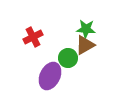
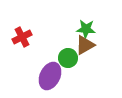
red cross: moved 11 px left
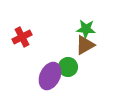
green circle: moved 9 px down
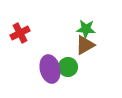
red cross: moved 2 px left, 4 px up
purple ellipse: moved 7 px up; rotated 40 degrees counterclockwise
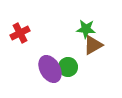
brown triangle: moved 8 px right
purple ellipse: rotated 16 degrees counterclockwise
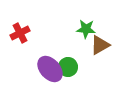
brown triangle: moved 7 px right
purple ellipse: rotated 12 degrees counterclockwise
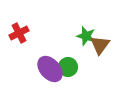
green star: moved 7 px down; rotated 12 degrees clockwise
red cross: moved 1 px left
brown triangle: rotated 25 degrees counterclockwise
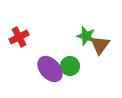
red cross: moved 4 px down
green circle: moved 2 px right, 1 px up
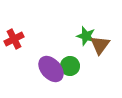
red cross: moved 5 px left, 2 px down
purple ellipse: moved 1 px right
